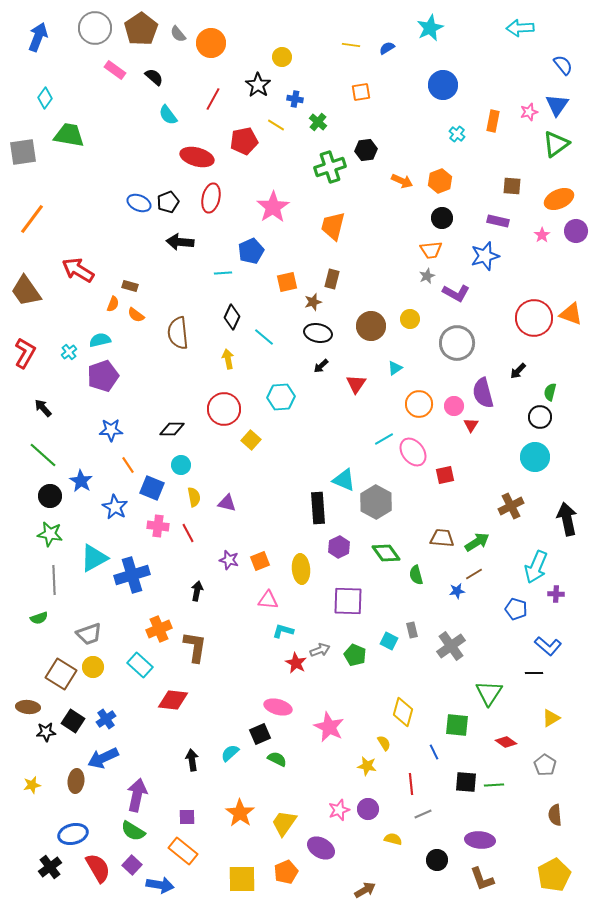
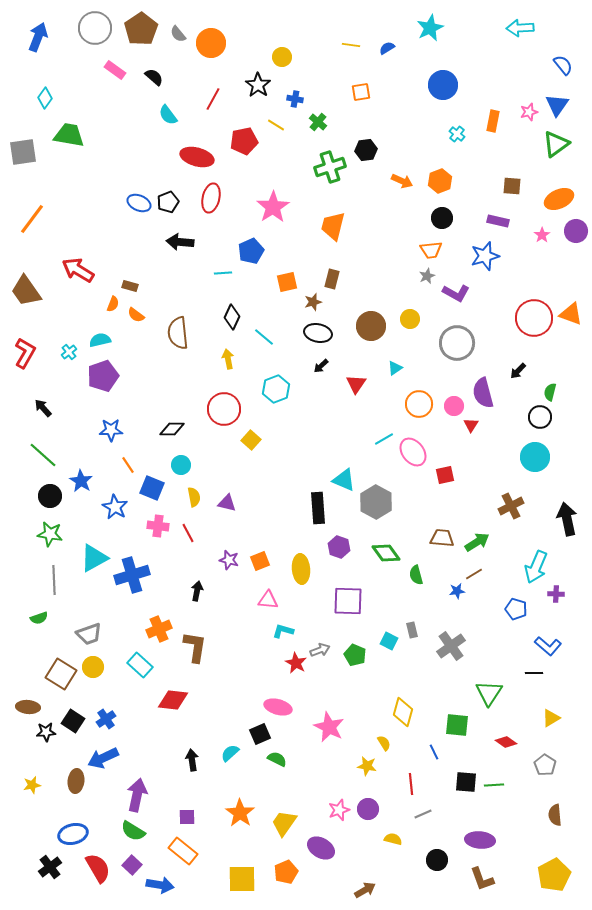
cyan hexagon at (281, 397): moved 5 px left, 8 px up; rotated 16 degrees counterclockwise
purple hexagon at (339, 547): rotated 15 degrees counterclockwise
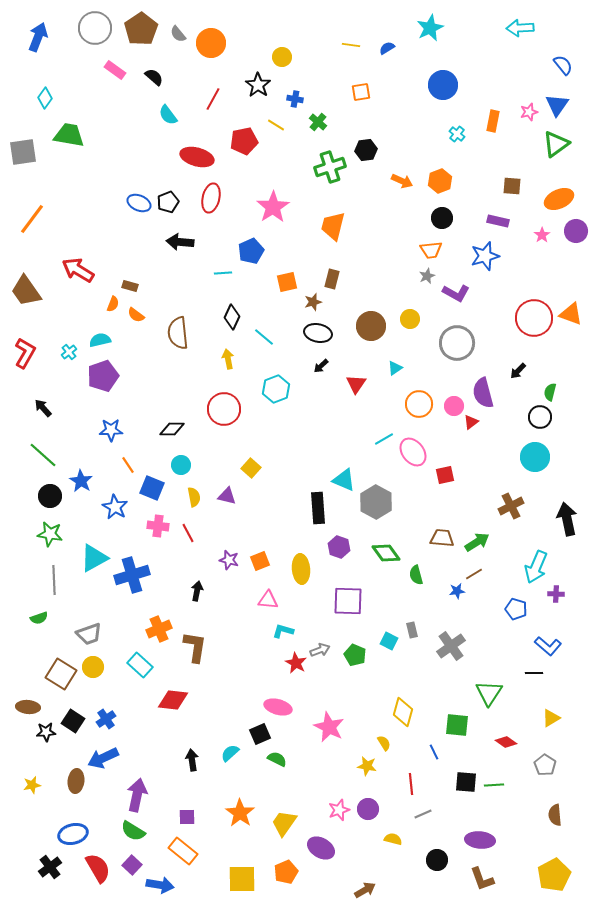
red triangle at (471, 425): moved 3 px up; rotated 21 degrees clockwise
yellow square at (251, 440): moved 28 px down
purple triangle at (227, 503): moved 7 px up
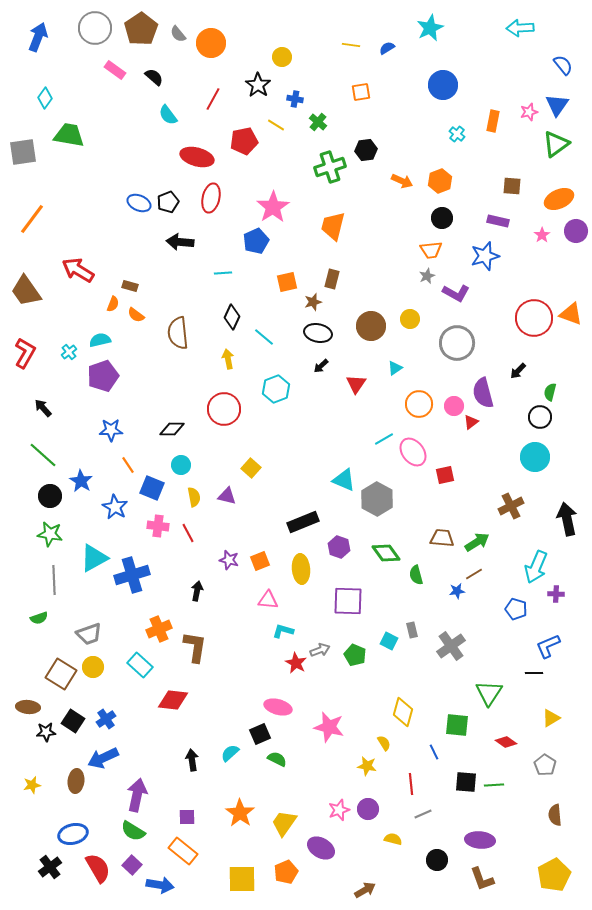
blue pentagon at (251, 251): moved 5 px right, 10 px up
gray hexagon at (376, 502): moved 1 px right, 3 px up
black rectangle at (318, 508): moved 15 px left, 14 px down; rotated 72 degrees clockwise
blue L-shape at (548, 646): rotated 116 degrees clockwise
pink star at (329, 727): rotated 12 degrees counterclockwise
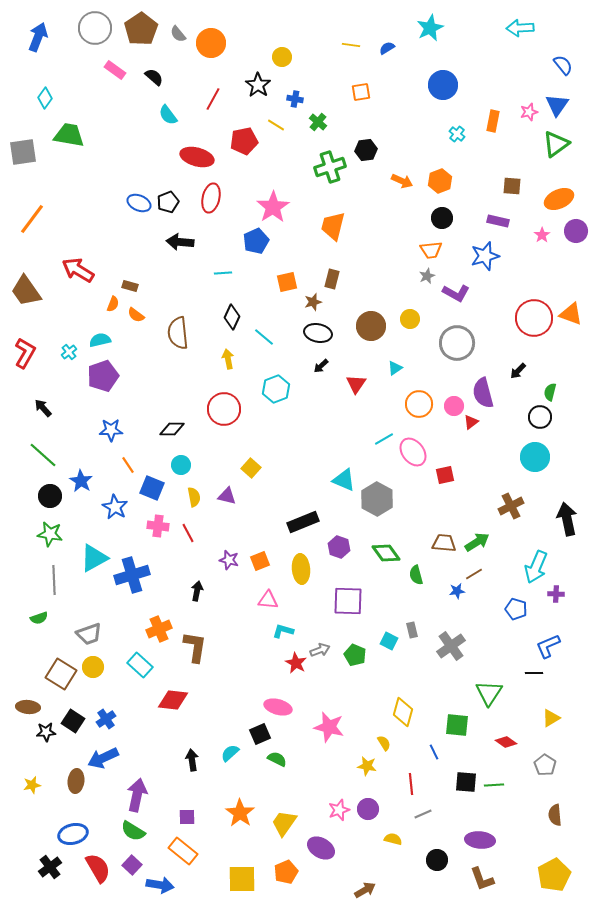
brown trapezoid at (442, 538): moved 2 px right, 5 px down
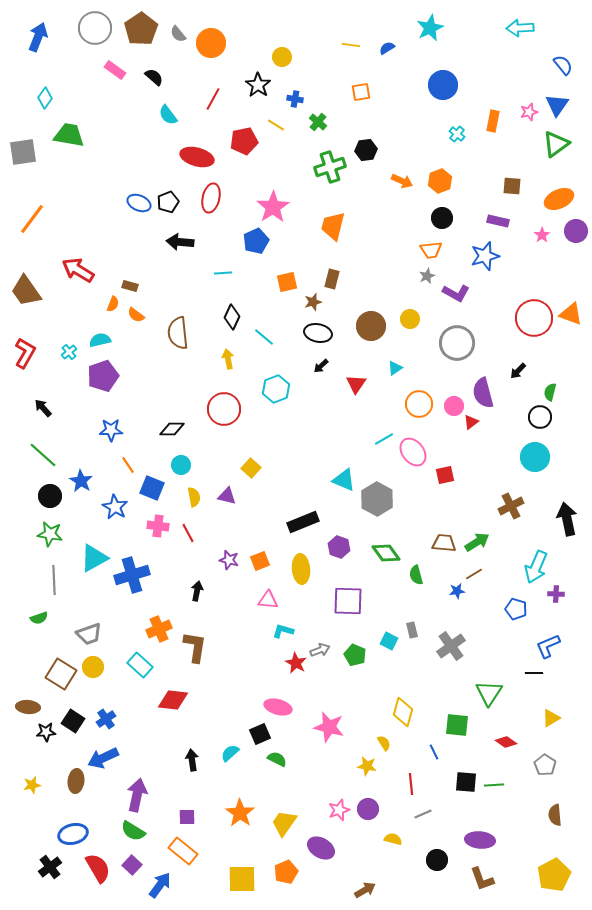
blue arrow at (160, 885): rotated 64 degrees counterclockwise
